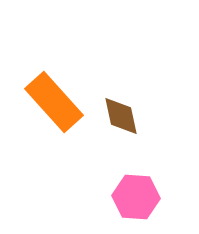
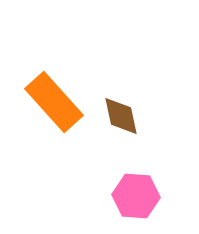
pink hexagon: moved 1 px up
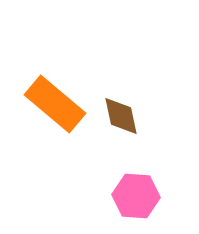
orange rectangle: moved 1 px right, 2 px down; rotated 8 degrees counterclockwise
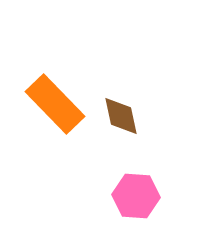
orange rectangle: rotated 6 degrees clockwise
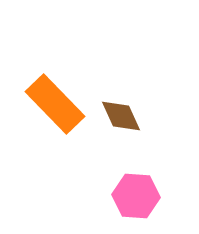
brown diamond: rotated 12 degrees counterclockwise
